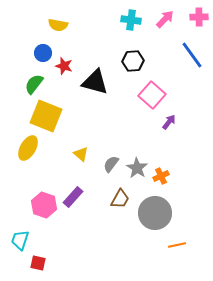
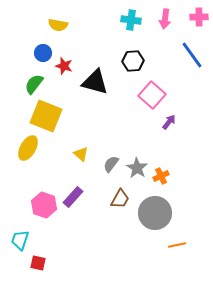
pink arrow: rotated 144 degrees clockwise
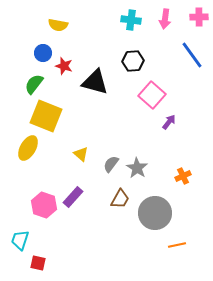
orange cross: moved 22 px right
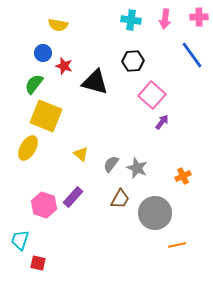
purple arrow: moved 7 px left
gray star: rotated 10 degrees counterclockwise
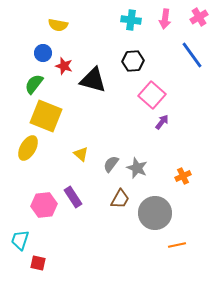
pink cross: rotated 30 degrees counterclockwise
black triangle: moved 2 px left, 2 px up
purple rectangle: rotated 75 degrees counterclockwise
pink hexagon: rotated 25 degrees counterclockwise
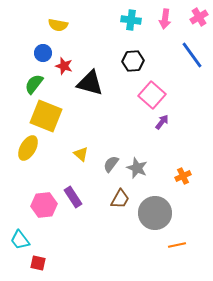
black triangle: moved 3 px left, 3 px down
cyan trapezoid: rotated 55 degrees counterclockwise
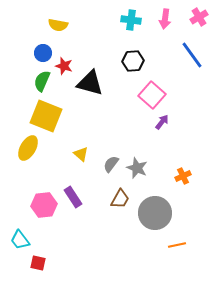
green semicircle: moved 8 px right, 3 px up; rotated 15 degrees counterclockwise
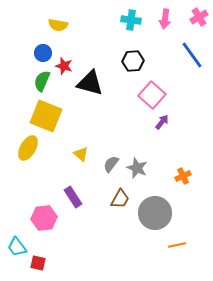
pink hexagon: moved 13 px down
cyan trapezoid: moved 3 px left, 7 px down
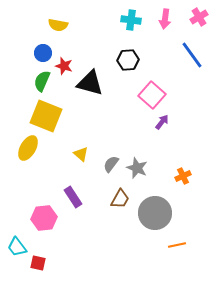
black hexagon: moved 5 px left, 1 px up
